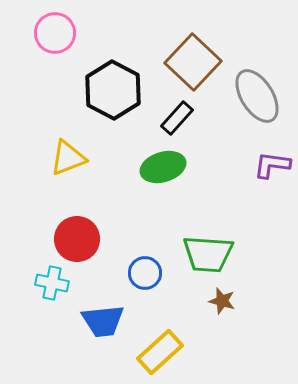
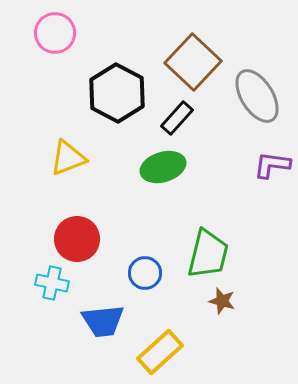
black hexagon: moved 4 px right, 3 px down
green trapezoid: rotated 80 degrees counterclockwise
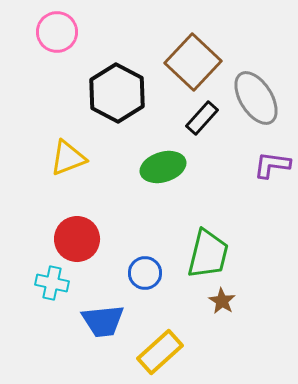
pink circle: moved 2 px right, 1 px up
gray ellipse: moved 1 px left, 2 px down
black rectangle: moved 25 px right
brown star: rotated 16 degrees clockwise
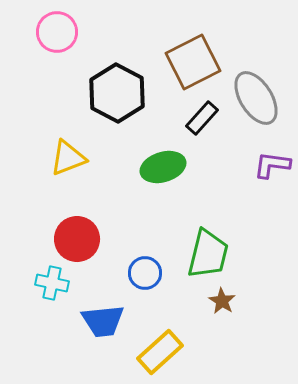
brown square: rotated 20 degrees clockwise
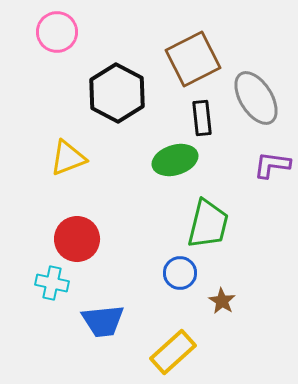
brown square: moved 3 px up
black rectangle: rotated 48 degrees counterclockwise
green ellipse: moved 12 px right, 7 px up
green trapezoid: moved 30 px up
blue circle: moved 35 px right
yellow rectangle: moved 13 px right
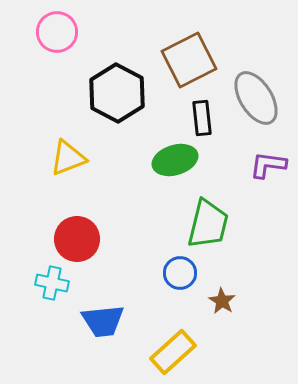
brown square: moved 4 px left, 1 px down
purple L-shape: moved 4 px left
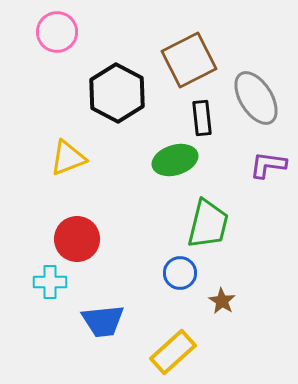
cyan cross: moved 2 px left, 1 px up; rotated 12 degrees counterclockwise
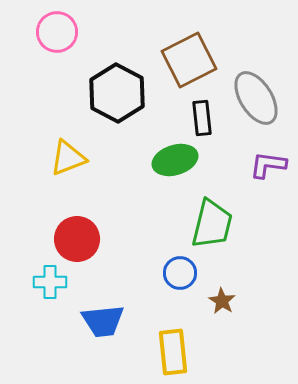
green trapezoid: moved 4 px right
yellow rectangle: rotated 54 degrees counterclockwise
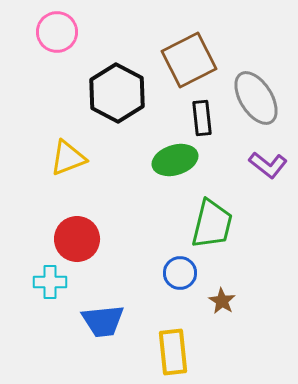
purple L-shape: rotated 150 degrees counterclockwise
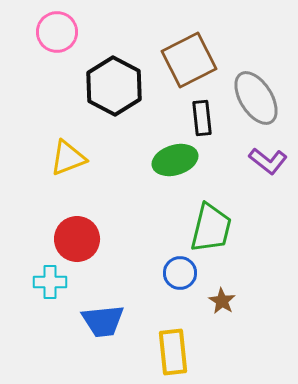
black hexagon: moved 3 px left, 7 px up
purple L-shape: moved 4 px up
green trapezoid: moved 1 px left, 4 px down
